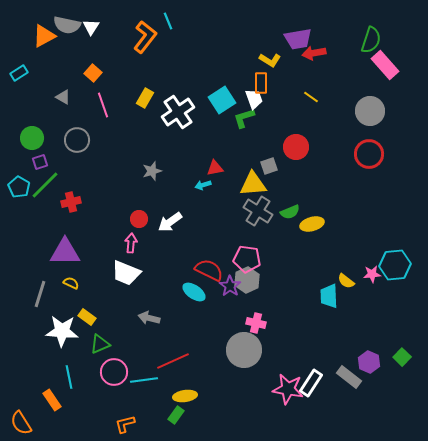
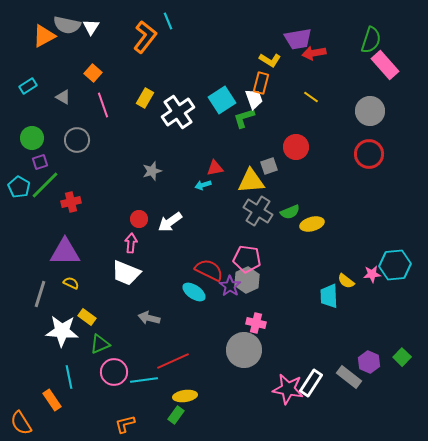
cyan rectangle at (19, 73): moved 9 px right, 13 px down
orange rectangle at (261, 83): rotated 15 degrees clockwise
yellow triangle at (253, 184): moved 2 px left, 3 px up
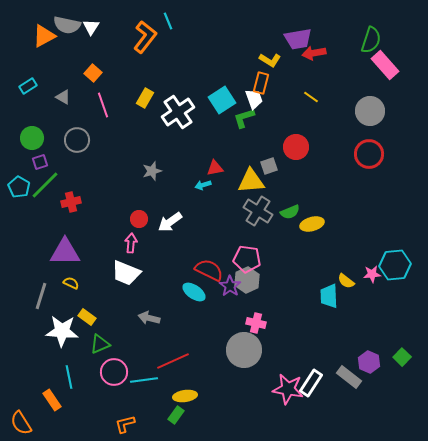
gray line at (40, 294): moved 1 px right, 2 px down
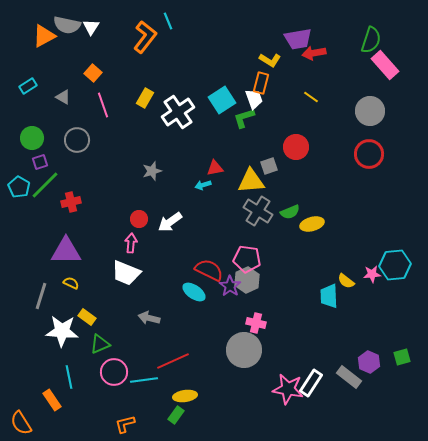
purple triangle at (65, 252): moved 1 px right, 1 px up
green square at (402, 357): rotated 30 degrees clockwise
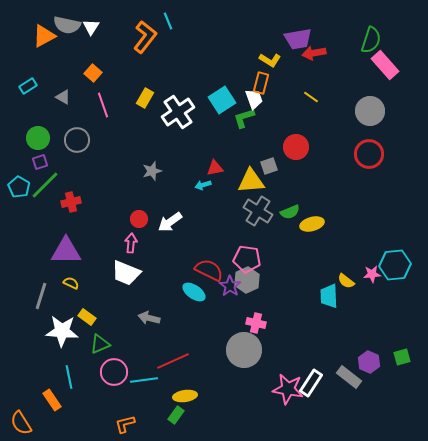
green circle at (32, 138): moved 6 px right
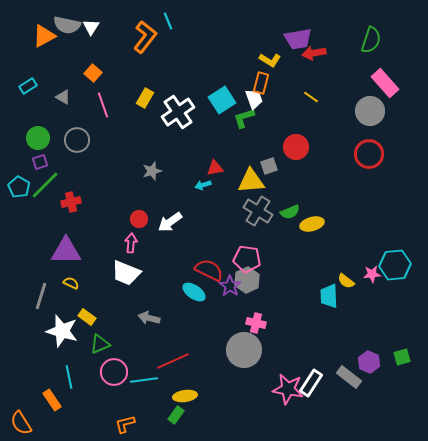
pink rectangle at (385, 65): moved 18 px down
white star at (62, 331): rotated 12 degrees clockwise
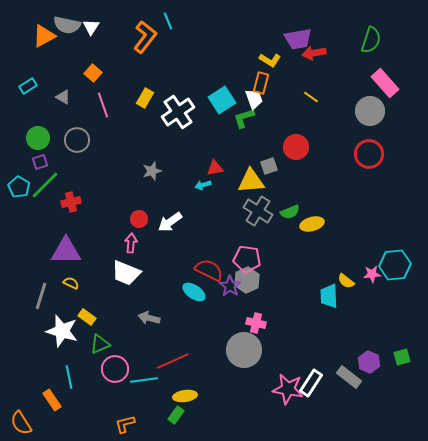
pink circle at (114, 372): moved 1 px right, 3 px up
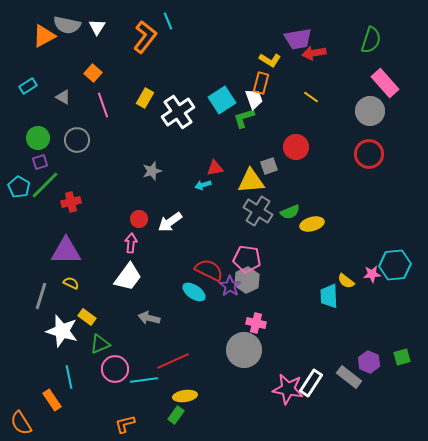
white triangle at (91, 27): moved 6 px right
white trapezoid at (126, 273): moved 2 px right, 4 px down; rotated 76 degrees counterclockwise
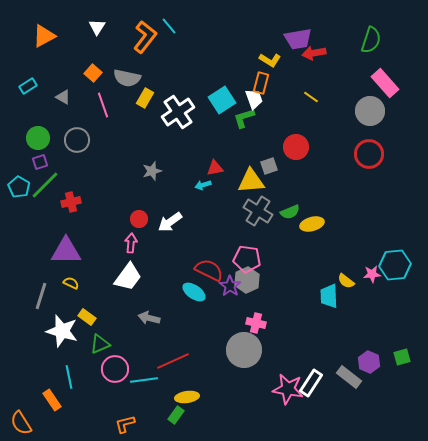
cyan line at (168, 21): moved 1 px right, 5 px down; rotated 18 degrees counterclockwise
gray semicircle at (67, 25): moved 60 px right, 53 px down
yellow ellipse at (185, 396): moved 2 px right, 1 px down
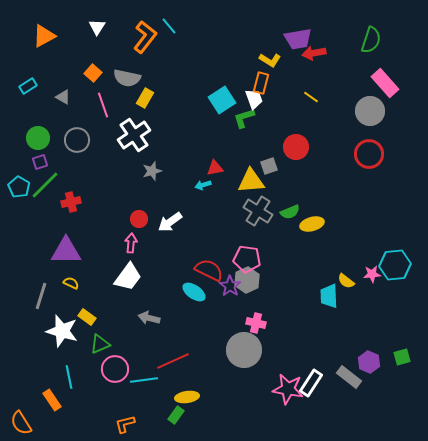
white cross at (178, 112): moved 44 px left, 23 px down
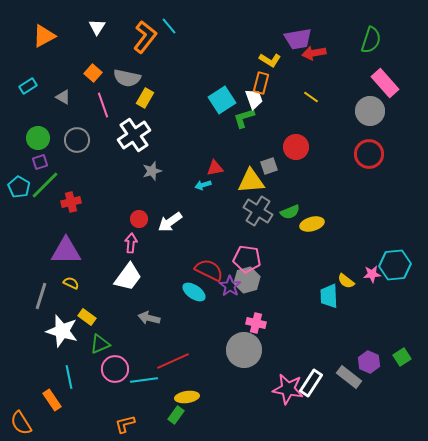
gray hexagon at (247, 280): rotated 10 degrees clockwise
green square at (402, 357): rotated 18 degrees counterclockwise
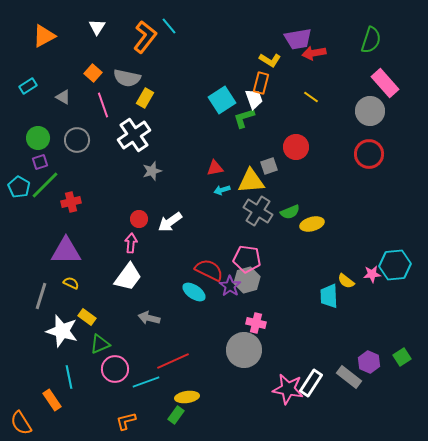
cyan arrow at (203, 185): moved 19 px right, 5 px down
cyan line at (144, 380): moved 2 px right, 2 px down; rotated 12 degrees counterclockwise
orange L-shape at (125, 424): moved 1 px right, 3 px up
